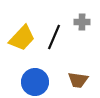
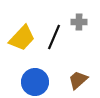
gray cross: moved 3 px left
brown trapezoid: rotated 130 degrees clockwise
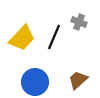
gray cross: rotated 21 degrees clockwise
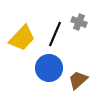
black line: moved 1 px right, 3 px up
blue circle: moved 14 px right, 14 px up
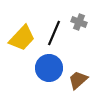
black line: moved 1 px left, 1 px up
